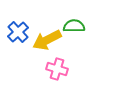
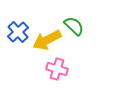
green semicircle: rotated 45 degrees clockwise
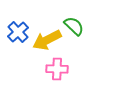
pink cross: rotated 15 degrees counterclockwise
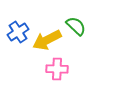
green semicircle: moved 2 px right
blue cross: rotated 10 degrees clockwise
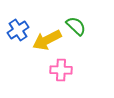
blue cross: moved 2 px up
pink cross: moved 4 px right, 1 px down
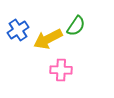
green semicircle: rotated 80 degrees clockwise
yellow arrow: moved 1 px right, 1 px up
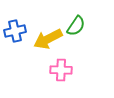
blue cross: moved 3 px left, 1 px down; rotated 20 degrees clockwise
